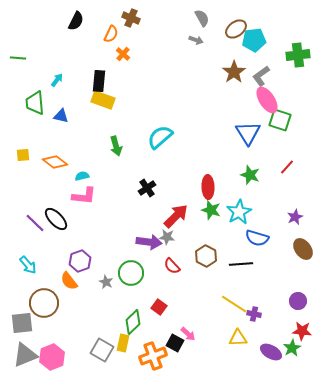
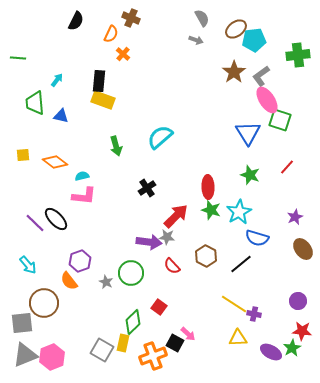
black line at (241, 264): rotated 35 degrees counterclockwise
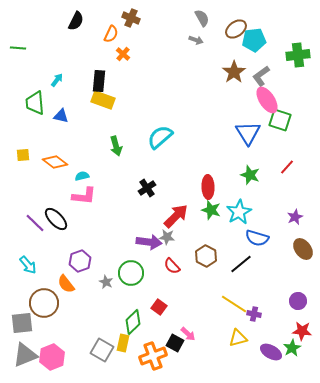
green line at (18, 58): moved 10 px up
orange semicircle at (69, 281): moved 3 px left, 3 px down
yellow triangle at (238, 338): rotated 12 degrees counterclockwise
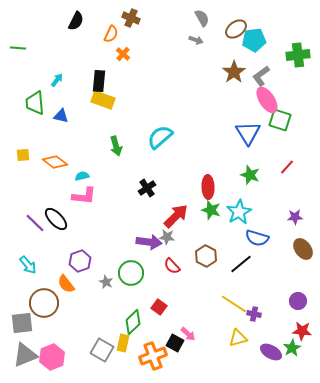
purple star at (295, 217): rotated 21 degrees clockwise
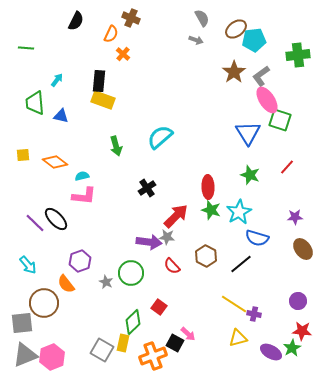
green line at (18, 48): moved 8 px right
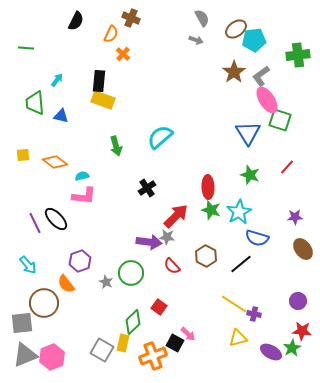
purple line at (35, 223): rotated 20 degrees clockwise
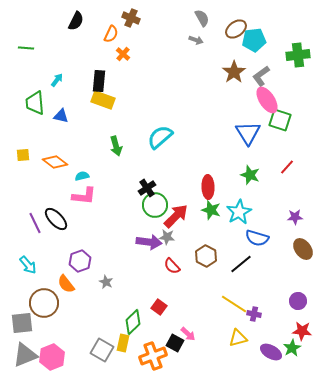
green circle at (131, 273): moved 24 px right, 68 px up
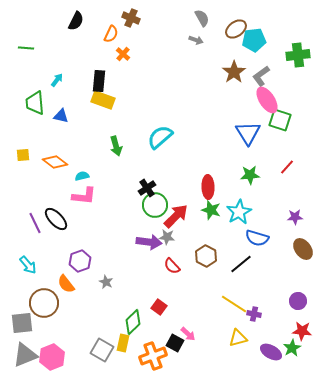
green star at (250, 175): rotated 24 degrees counterclockwise
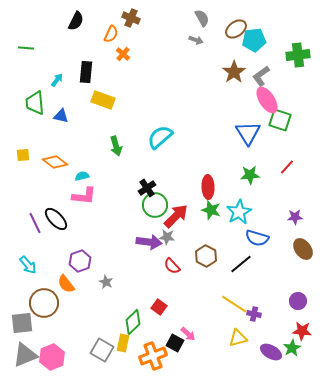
black rectangle at (99, 81): moved 13 px left, 9 px up
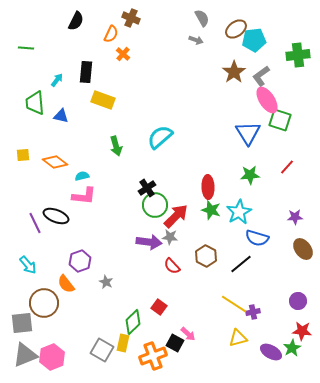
black ellipse at (56, 219): moved 3 px up; rotated 25 degrees counterclockwise
gray star at (167, 237): moved 3 px right
purple cross at (254, 314): moved 1 px left, 2 px up; rotated 24 degrees counterclockwise
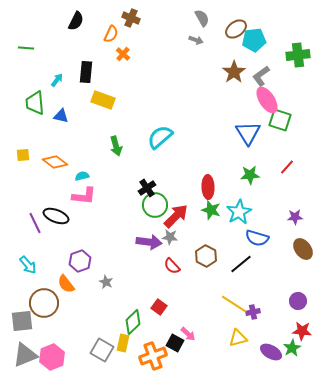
gray square at (22, 323): moved 2 px up
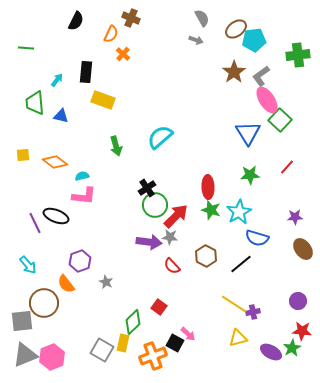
green square at (280, 120): rotated 25 degrees clockwise
